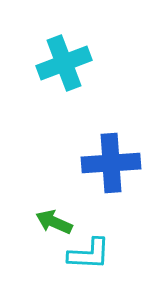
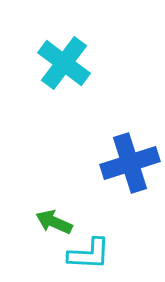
cyan cross: rotated 32 degrees counterclockwise
blue cross: moved 19 px right; rotated 14 degrees counterclockwise
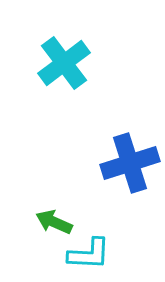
cyan cross: rotated 16 degrees clockwise
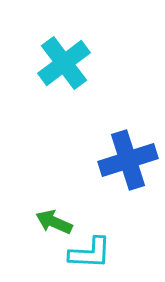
blue cross: moved 2 px left, 3 px up
cyan L-shape: moved 1 px right, 1 px up
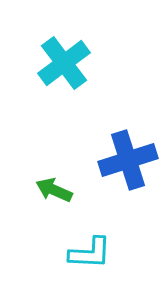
green arrow: moved 32 px up
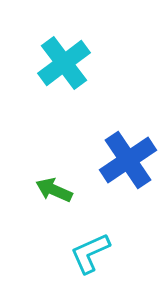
blue cross: rotated 16 degrees counterclockwise
cyan L-shape: rotated 153 degrees clockwise
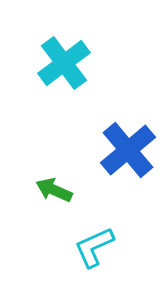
blue cross: moved 10 px up; rotated 6 degrees counterclockwise
cyan L-shape: moved 4 px right, 6 px up
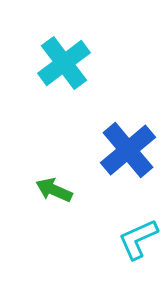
cyan L-shape: moved 44 px right, 8 px up
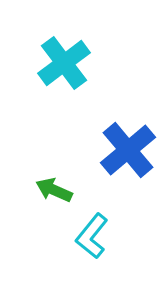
cyan L-shape: moved 46 px left, 3 px up; rotated 27 degrees counterclockwise
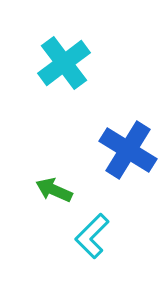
blue cross: rotated 18 degrees counterclockwise
cyan L-shape: rotated 6 degrees clockwise
